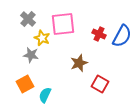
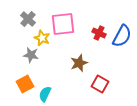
red cross: moved 1 px up
cyan semicircle: moved 1 px up
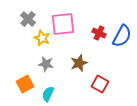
gray star: moved 15 px right, 9 px down
cyan semicircle: moved 3 px right
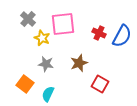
orange square: rotated 24 degrees counterclockwise
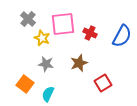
red cross: moved 9 px left
red square: moved 3 px right, 1 px up; rotated 30 degrees clockwise
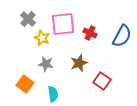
red square: moved 1 px left, 2 px up; rotated 24 degrees counterclockwise
cyan semicircle: moved 5 px right; rotated 147 degrees clockwise
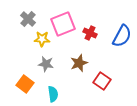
pink square: rotated 15 degrees counterclockwise
yellow star: moved 1 px down; rotated 21 degrees counterclockwise
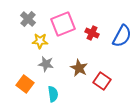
red cross: moved 2 px right
yellow star: moved 2 px left, 2 px down
brown star: moved 5 px down; rotated 24 degrees counterclockwise
